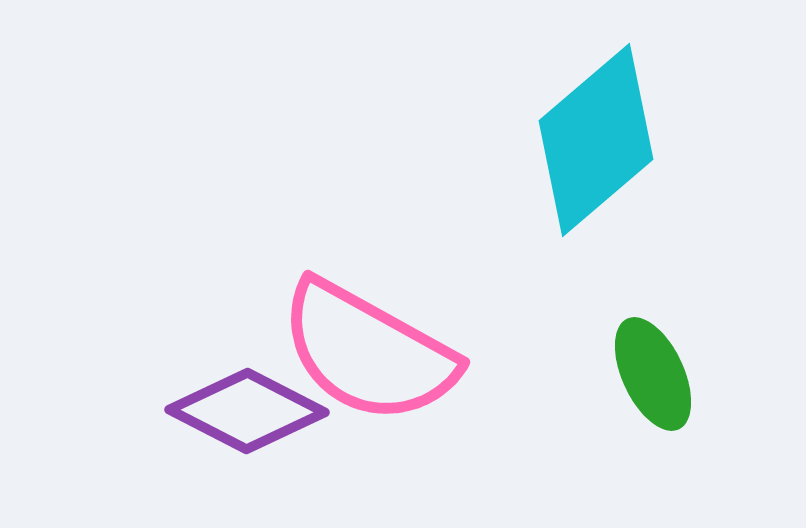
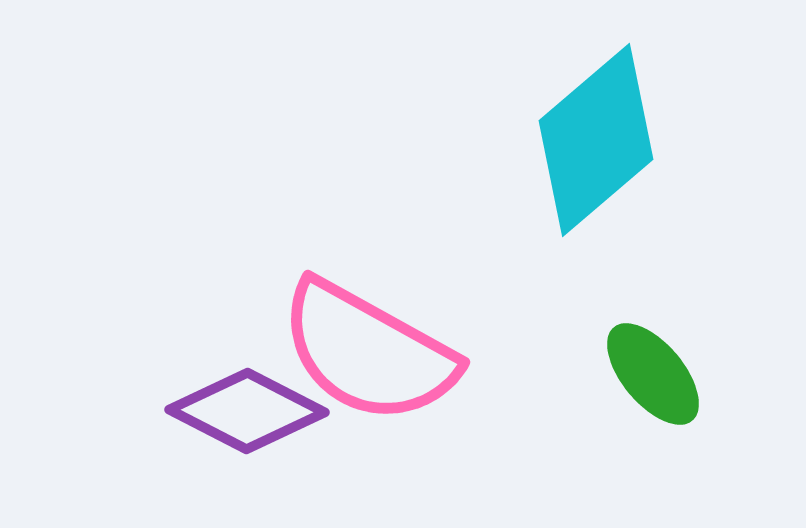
green ellipse: rotated 15 degrees counterclockwise
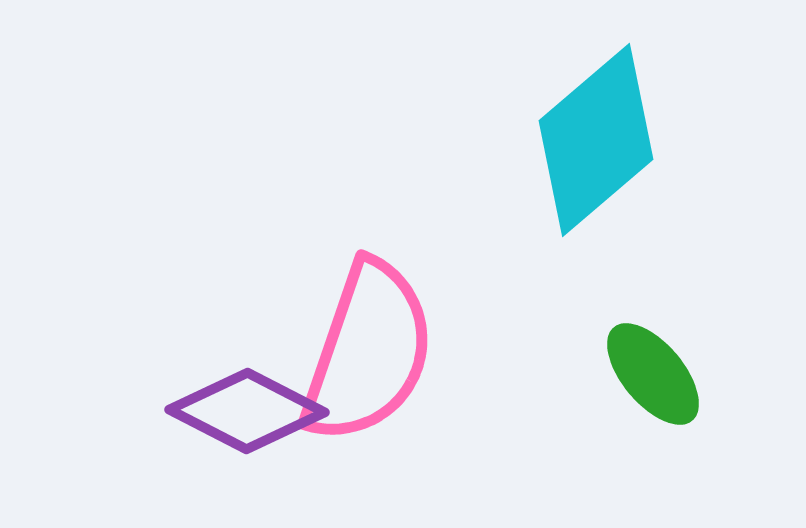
pink semicircle: rotated 100 degrees counterclockwise
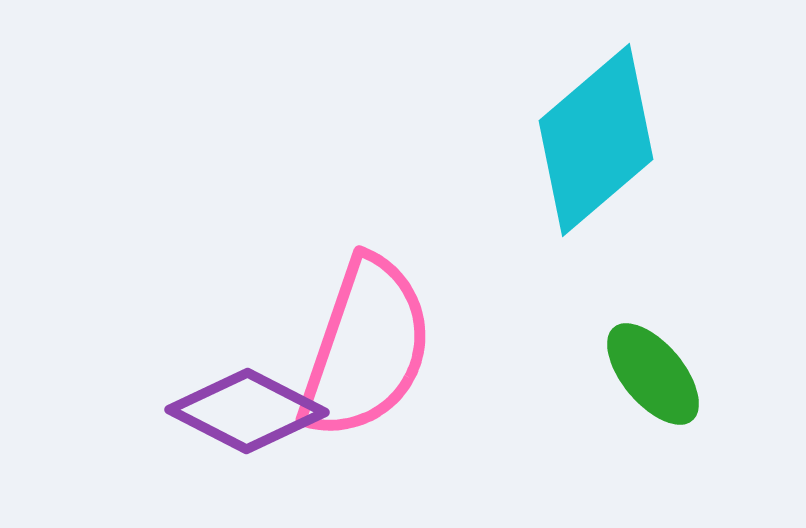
pink semicircle: moved 2 px left, 4 px up
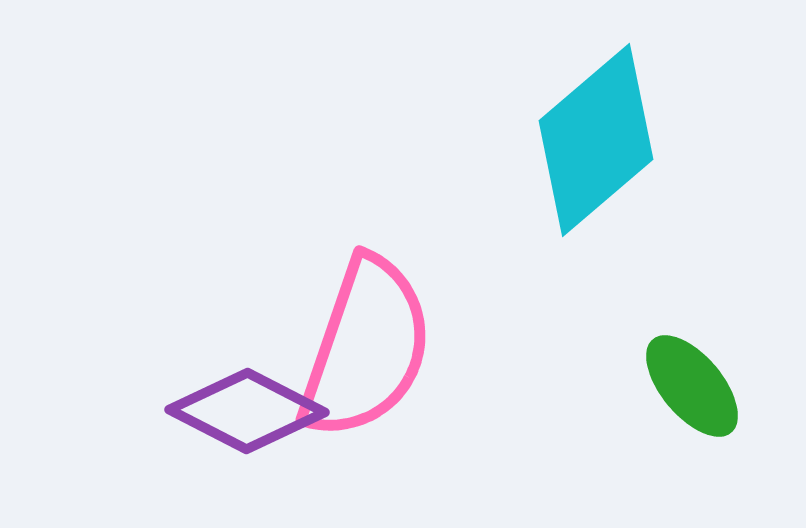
green ellipse: moved 39 px right, 12 px down
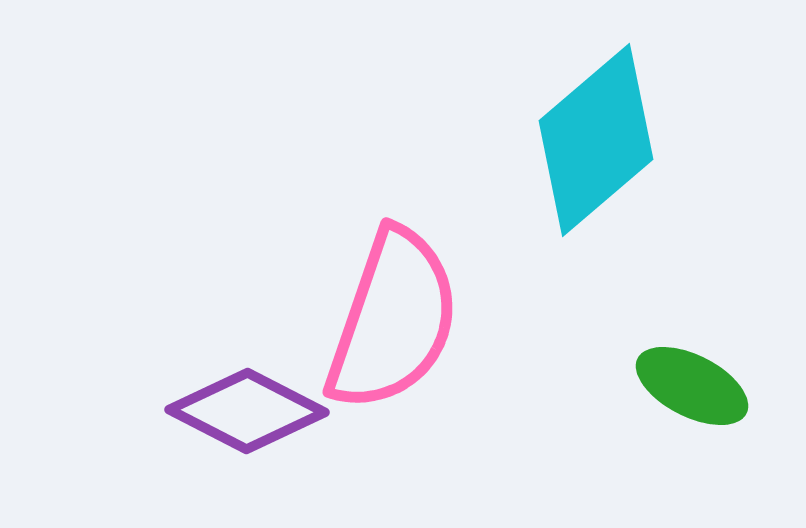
pink semicircle: moved 27 px right, 28 px up
green ellipse: rotated 23 degrees counterclockwise
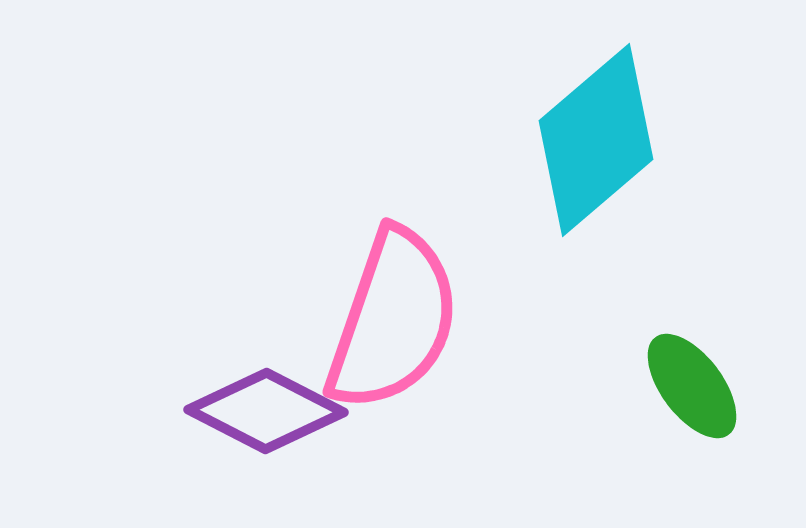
green ellipse: rotated 26 degrees clockwise
purple diamond: moved 19 px right
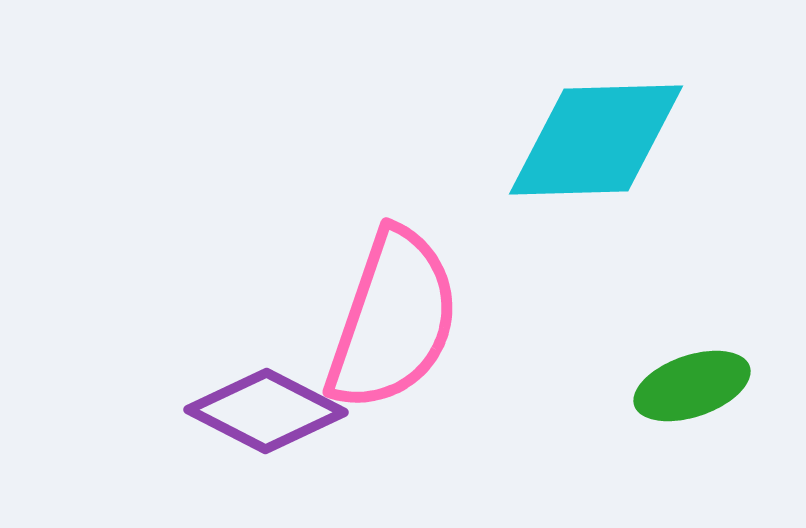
cyan diamond: rotated 39 degrees clockwise
green ellipse: rotated 72 degrees counterclockwise
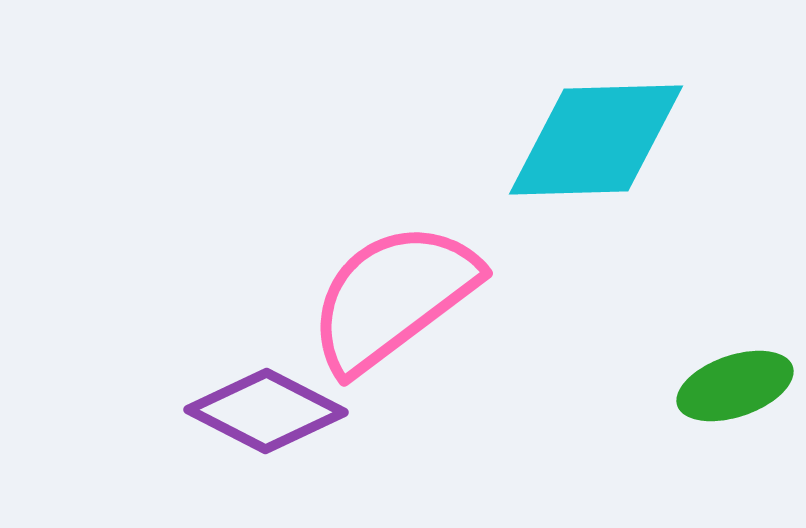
pink semicircle: moved 23 px up; rotated 146 degrees counterclockwise
green ellipse: moved 43 px right
